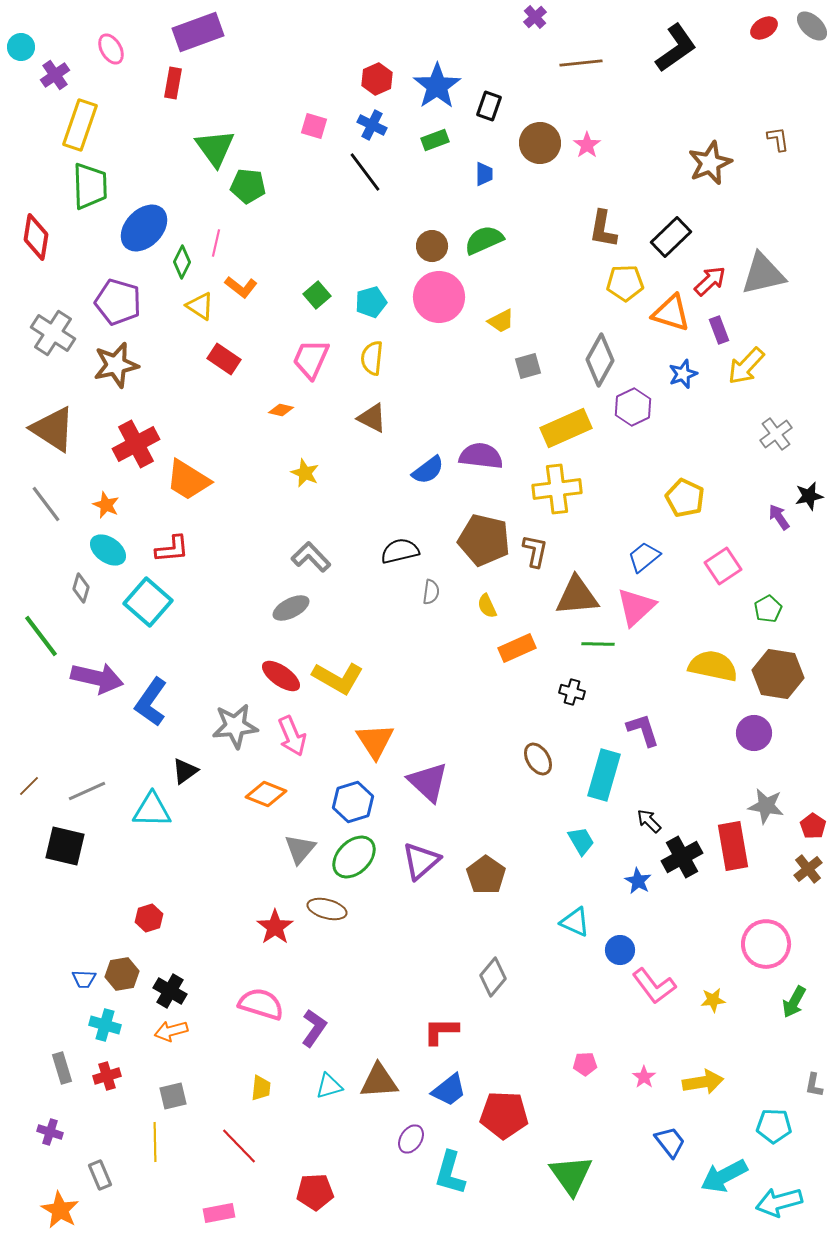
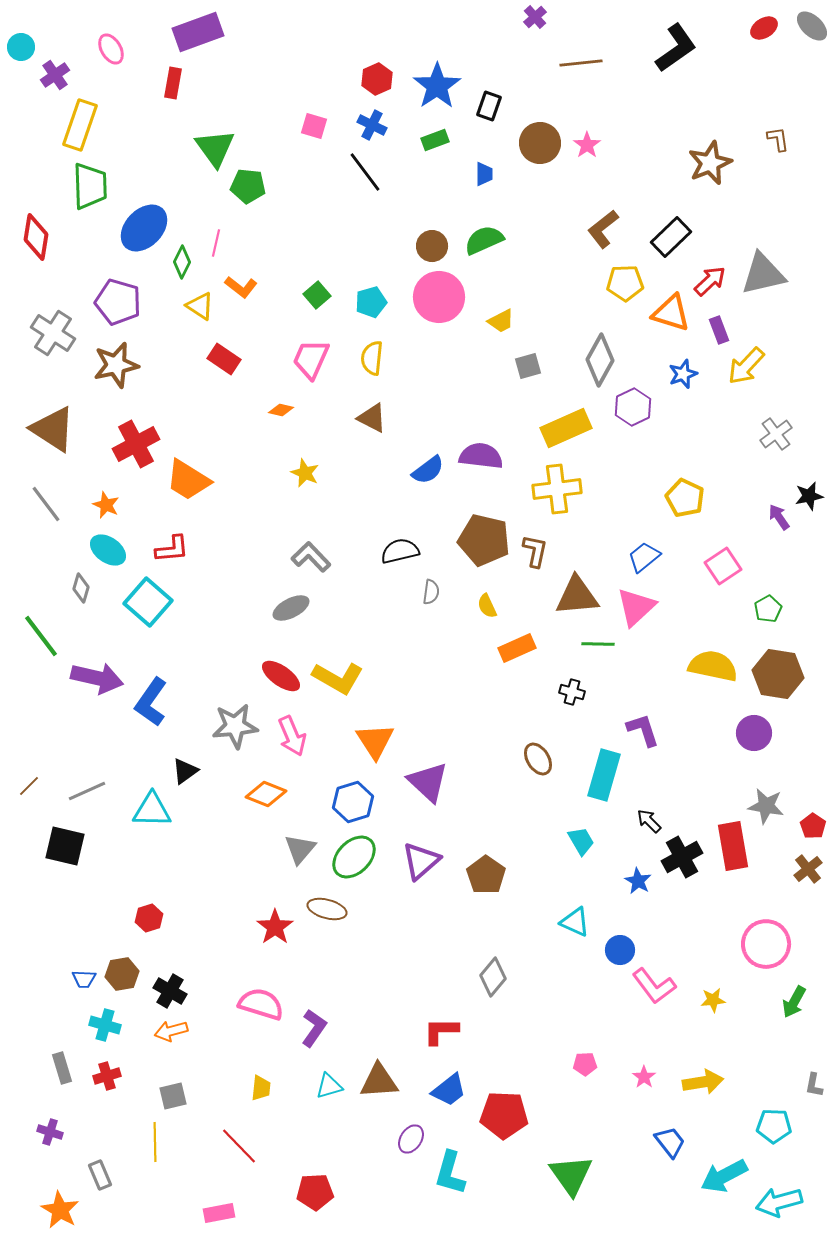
brown L-shape at (603, 229): rotated 42 degrees clockwise
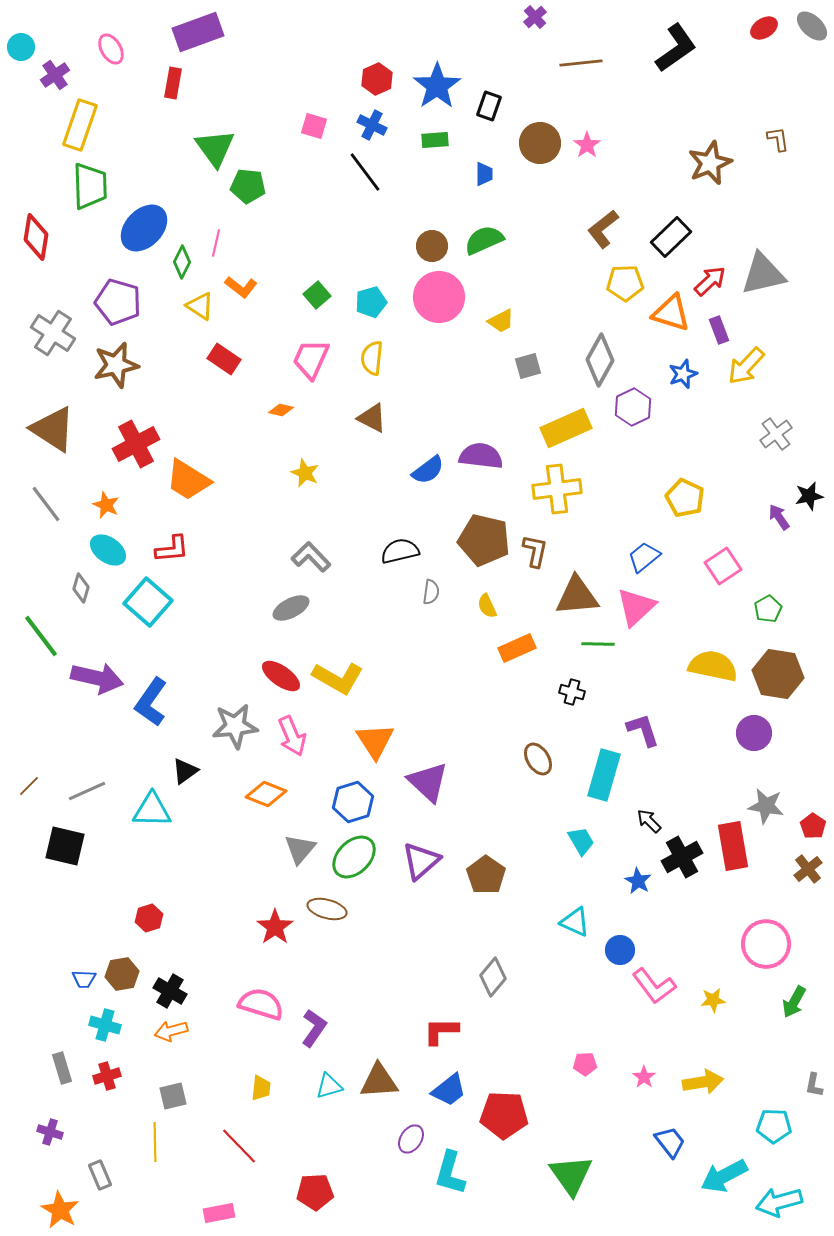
green rectangle at (435, 140): rotated 16 degrees clockwise
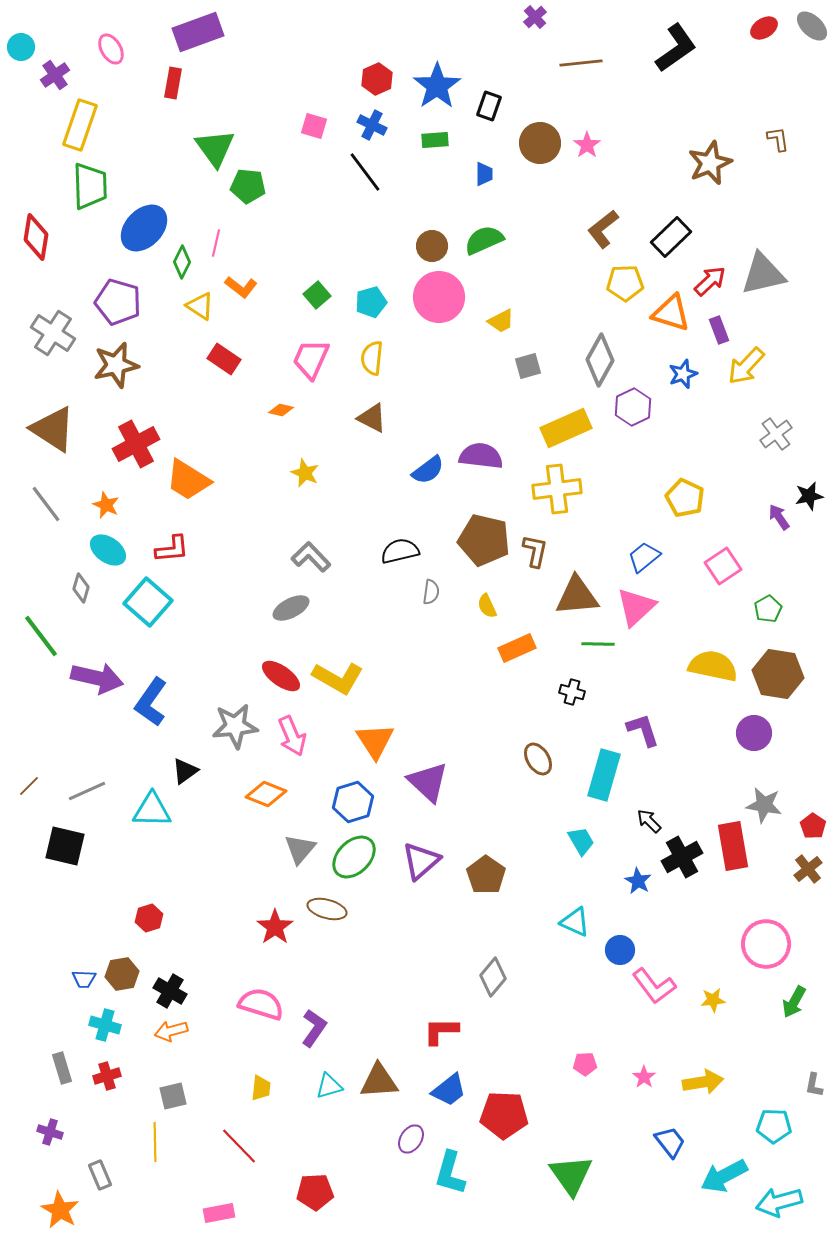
gray star at (766, 806): moved 2 px left, 1 px up
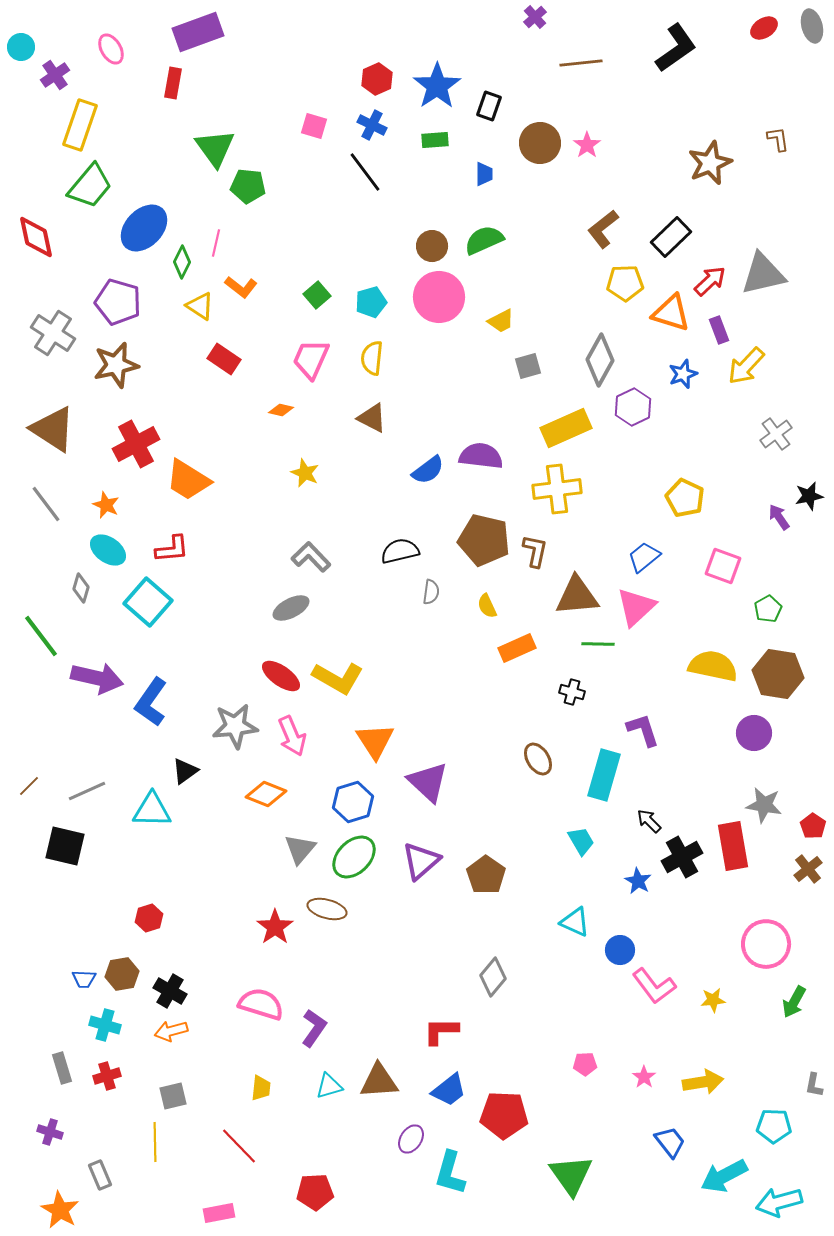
gray ellipse at (812, 26): rotated 32 degrees clockwise
green trapezoid at (90, 186): rotated 42 degrees clockwise
red diamond at (36, 237): rotated 21 degrees counterclockwise
pink square at (723, 566): rotated 36 degrees counterclockwise
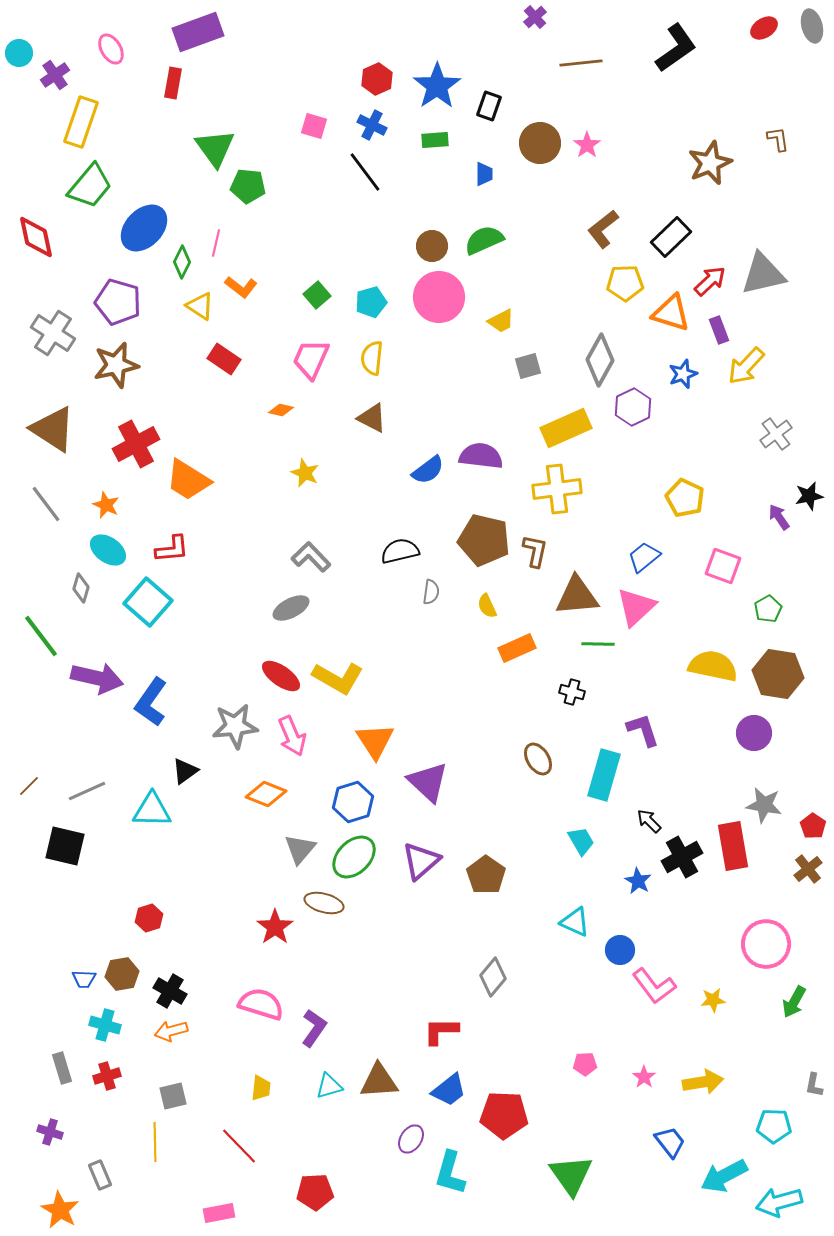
cyan circle at (21, 47): moved 2 px left, 6 px down
yellow rectangle at (80, 125): moved 1 px right, 3 px up
brown ellipse at (327, 909): moved 3 px left, 6 px up
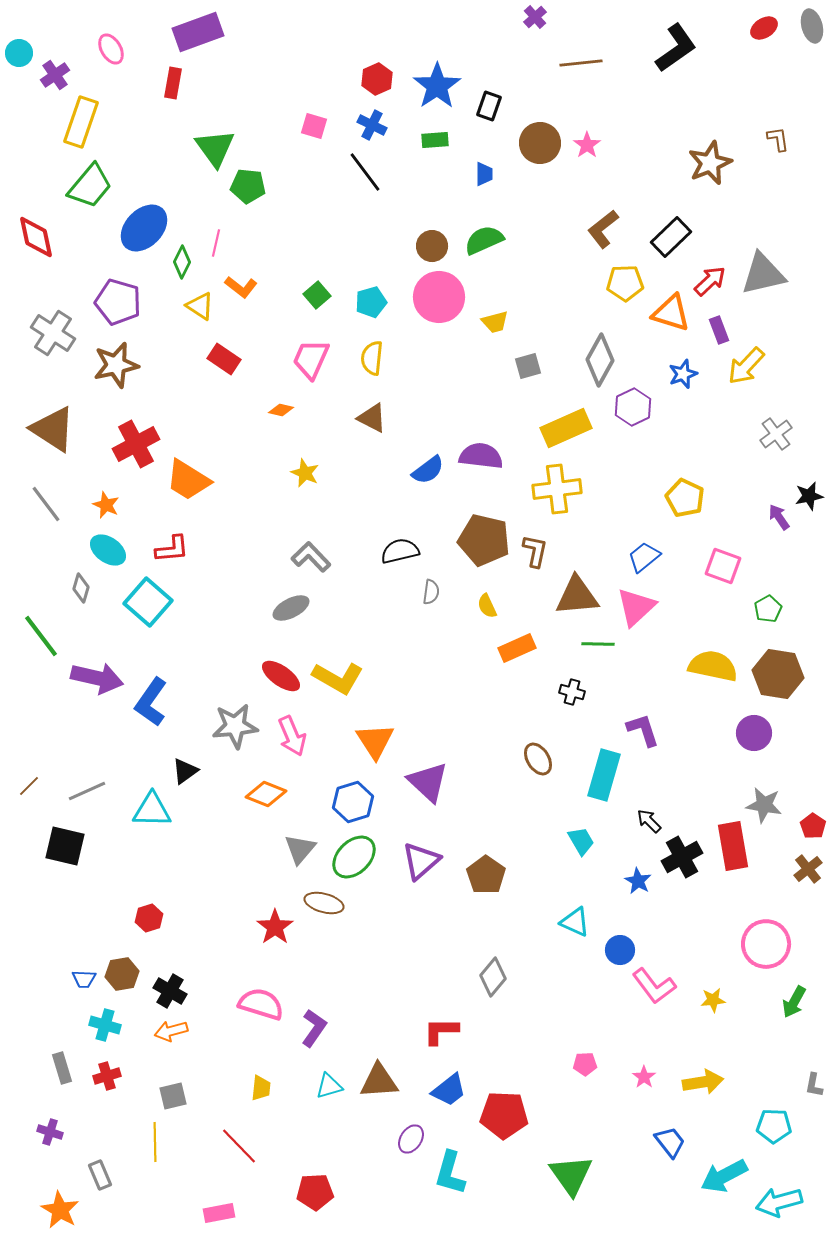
yellow trapezoid at (501, 321): moved 6 px left, 1 px down; rotated 12 degrees clockwise
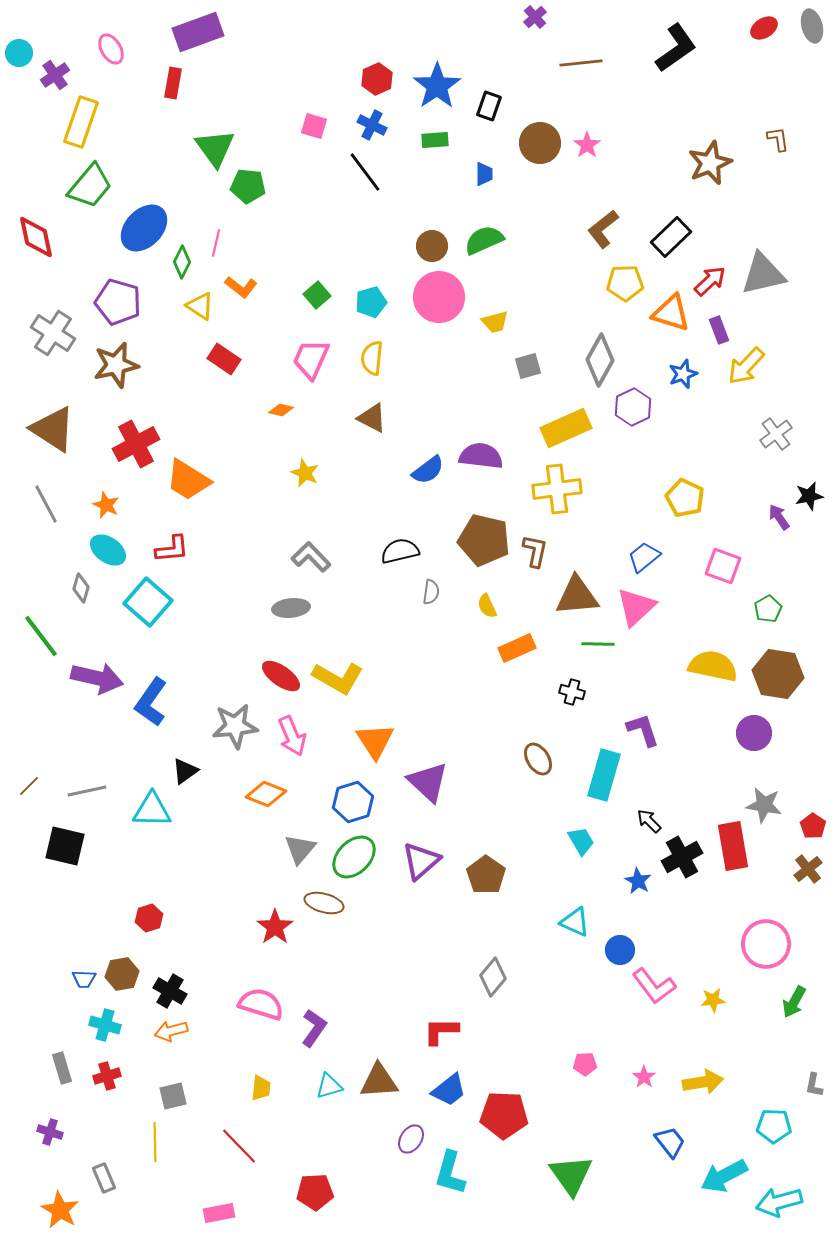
gray line at (46, 504): rotated 9 degrees clockwise
gray ellipse at (291, 608): rotated 21 degrees clockwise
gray line at (87, 791): rotated 12 degrees clockwise
gray rectangle at (100, 1175): moved 4 px right, 3 px down
